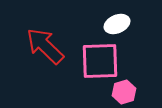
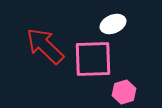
white ellipse: moved 4 px left
pink square: moved 7 px left, 2 px up
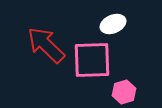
red arrow: moved 1 px right, 1 px up
pink square: moved 1 px left, 1 px down
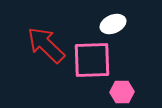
pink hexagon: moved 2 px left; rotated 15 degrees clockwise
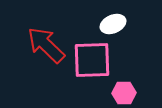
pink hexagon: moved 2 px right, 1 px down
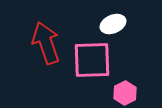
red arrow: moved 2 px up; rotated 27 degrees clockwise
pink hexagon: moved 1 px right; rotated 25 degrees counterclockwise
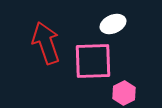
pink square: moved 1 px right, 1 px down
pink hexagon: moved 1 px left
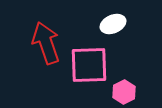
pink square: moved 4 px left, 4 px down
pink hexagon: moved 1 px up
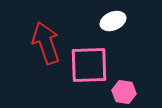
white ellipse: moved 3 px up
pink hexagon: rotated 25 degrees counterclockwise
